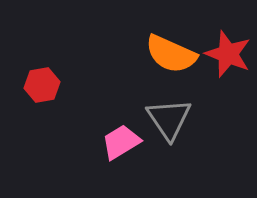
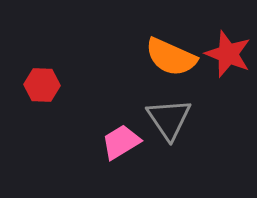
orange semicircle: moved 3 px down
red hexagon: rotated 12 degrees clockwise
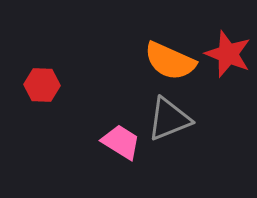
orange semicircle: moved 1 px left, 4 px down
gray triangle: rotated 42 degrees clockwise
pink trapezoid: rotated 63 degrees clockwise
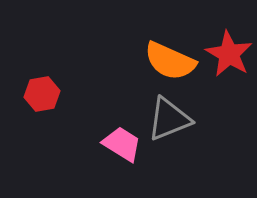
red star: moved 1 px right; rotated 9 degrees clockwise
red hexagon: moved 9 px down; rotated 12 degrees counterclockwise
pink trapezoid: moved 1 px right, 2 px down
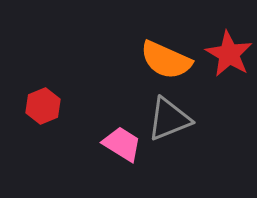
orange semicircle: moved 4 px left, 1 px up
red hexagon: moved 1 px right, 12 px down; rotated 12 degrees counterclockwise
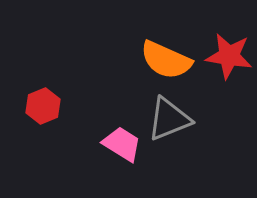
red star: moved 2 px down; rotated 21 degrees counterclockwise
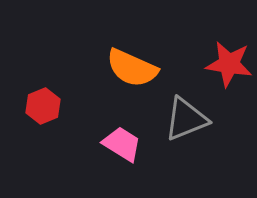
red star: moved 8 px down
orange semicircle: moved 34 px left, 8 px down
gray triangle: moved 17 px right
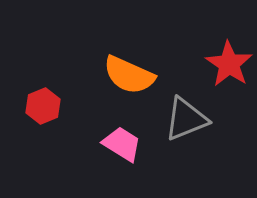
red star: rotated 24 degrees clockwise
orange semicircle: moved 3 px left, 7 px down
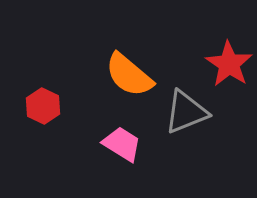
orange semicircle: rotated 16 degrees clockwise
red hexagon: rotated 12 degrees counterclockwise
gray triangle: moved 7 px up
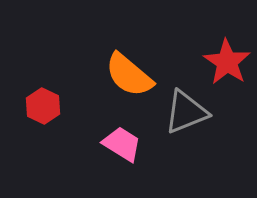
red star: moved 2 px left, 2 px up
